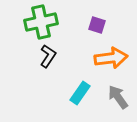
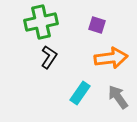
black L-shape: moved 1 px right, 1 px down
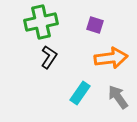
purple square: moved 2 px left
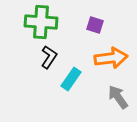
green cross: rotated 16 degrees clockwise
cyan rectangle: moved 9 px left, 14 px up
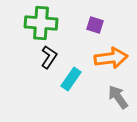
green cross: moved 1 px down
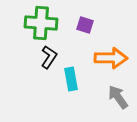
purple square: moved 10 px left
orange arrow: rotated 8 degrees clockwise
cyan rectangle: rotated 45 degrees counterclockwise
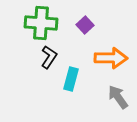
purple square: rotated 30 degrees clockwise
cyan rectangle: rotated 25 degrees clockwise
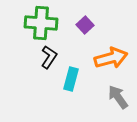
orange arrow: rotated 16 degrees counterclockwise
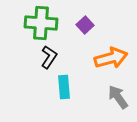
cyan rectangle: moved 7 px left, 8 px down; rotated 20 degrees counterclockwise
